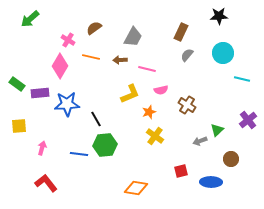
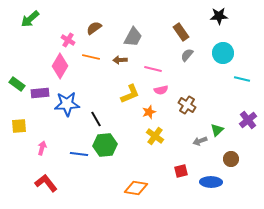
brown rectangle: rotated 60 degrees counterclockwise
pink line: moved 6 px right
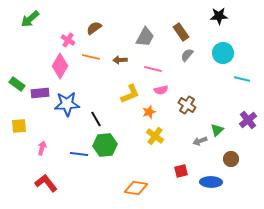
gray trapezoid: moved 12 px right
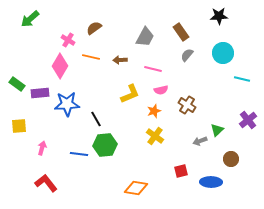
orange star: moved 5 px right, 1 px up
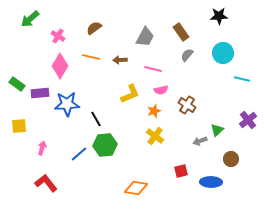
pink cross: moved 10 px left, 4 px up
blue line: rotated 48 degrees counterclockwise
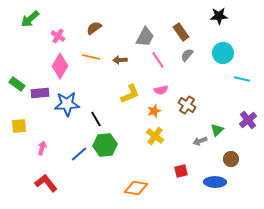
pink line: moved 5 px right, 9 px up; rotated 42 degrees clockwise
blue ellipse: moved 4 px right
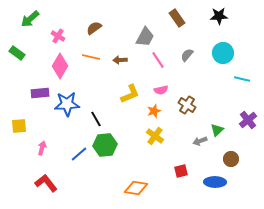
brown rectangle: moved 4 px left, 14 px up
green rectangle: moved 31 px up
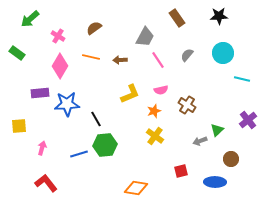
blue line: rotated 24 degrees clockwise
